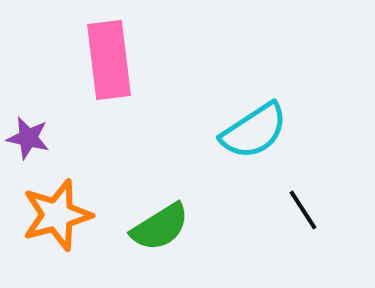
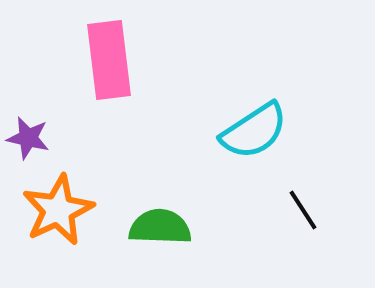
orange star: moved 1 px right, 5 px up; rotated 10 degrees counterclockwise
green semicircle: rotated 146 degrees counterclockwise
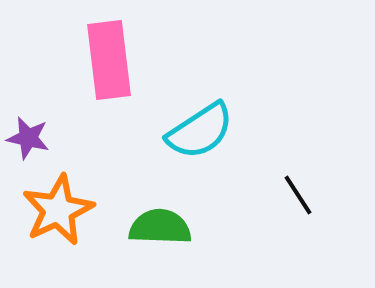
cyan semicircle: moved 54 px left
black line: moved 5 px left, 15 px up
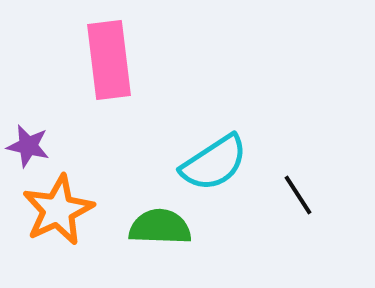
cyan semicircle: moved 14 px right, 32 px down
purple star: moved 8 px down
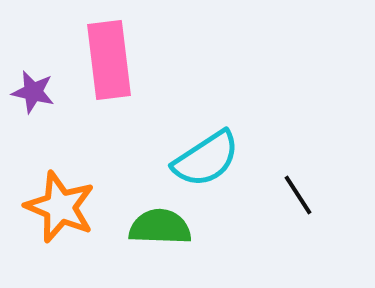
purple star: moved 5 px right, 54 px up
cyan semicircle: moved 8 px left, 4 px up
orange star: moved 2 px right, 3 px up; rotated 24 degrees counterclockwise
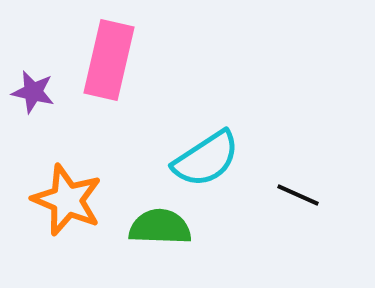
pink rectangle: rotated 20 degrees clockwise
black line: rotated 33 degrees counterclockwise
orange star: moved 7 px right, 7 px up
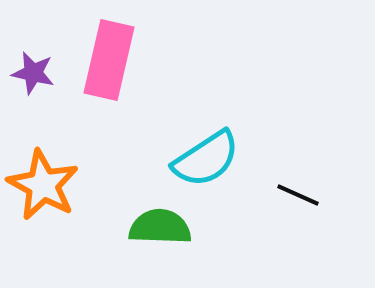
purple star: moved 19 px up
orange star: moved 24 px left, 15 px up; rotated 6 degrees clockwise
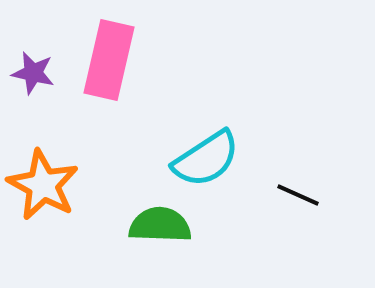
green semicircle: moved 2 px up
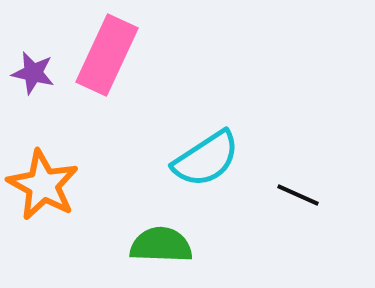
pink rectangle: moved 2 px left, 5 px up; rotated 12 degrees clockwise
green semicircle: moved 1 px right, 20 px down
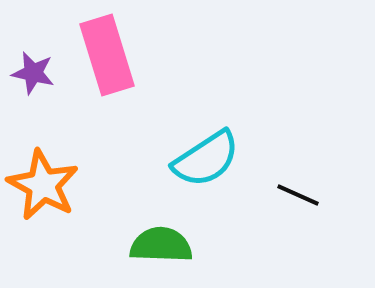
pink rectangle: rotated 42 degrees counterclockwise
